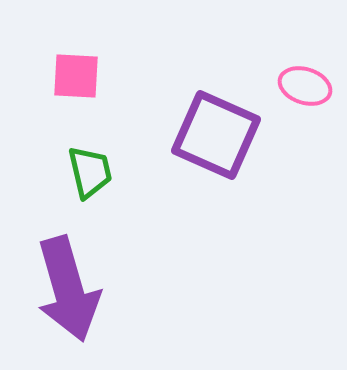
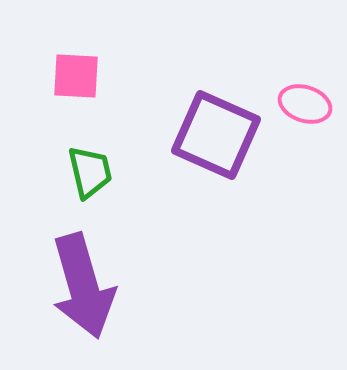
pink ellipse: moved 18 px down
purple arrow: moved 15 px right, 3 px up
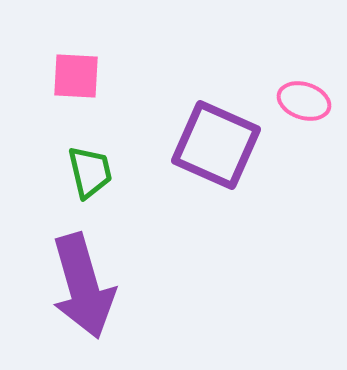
pink ellipse: moved 1 px left, 3 px up
purple square: moved 10 px down
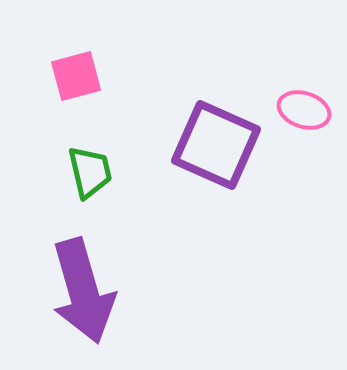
pink square: rotated 18 degrees counterclockwise
pink ellipse: moved 9 px down
purple arrow: moved 5 px down
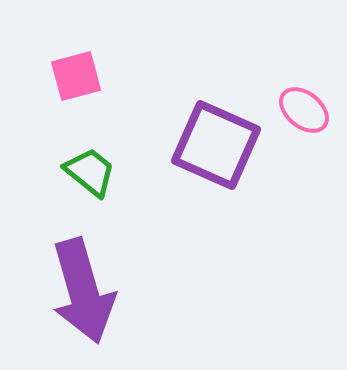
pink ellipse: rotated 21 degrees clockwise
green trapezoid: rotated 38 degrees counterclockwise
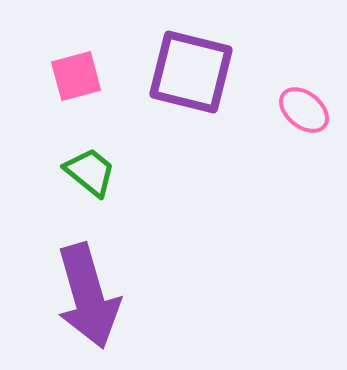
purple square: moved 25 px left, 73 px up; rotated 10 degrees counterclockwise
purple arrow: moved 5 px right, 5 px down
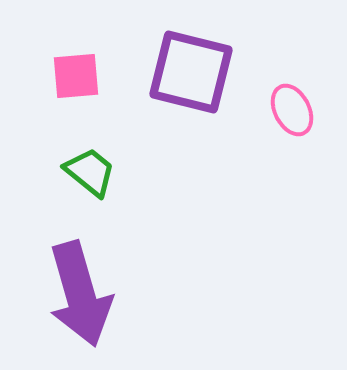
pink square: rotated 10 degrees clockwise
pink ellipse: moved 12 px left; rotated 24 degrees clockwise
purple arrow: moved 8 px left, 2 px up
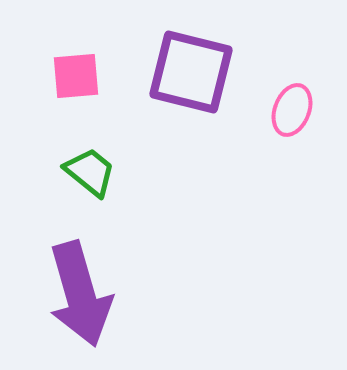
pink ellipse: rotated 48 degrees clockwise
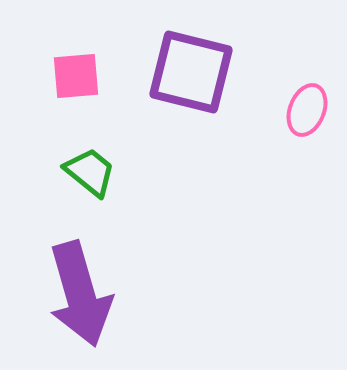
pink ellipse: moved 15 px right
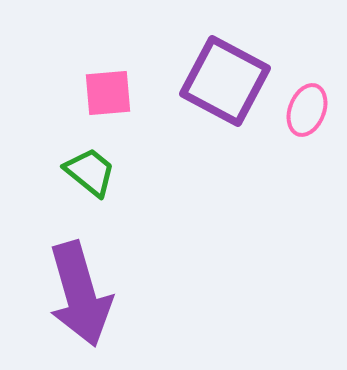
purple square: moved 34 px right, 9 px down; rotated 14 degrees clockwise
pink square: moved 32 px right, 17 px down
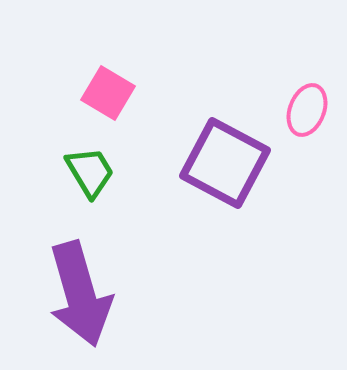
purple square: moved 82 px down
pink square: rotated 36 degrees clockwise
green trapezoid: rotated 20 degrees clockwise
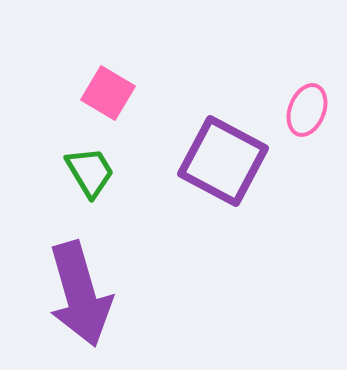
purple square: moved 2 px left, 2 px up
